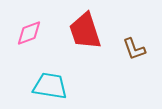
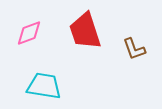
cyan trapezoid: moved 6 px left
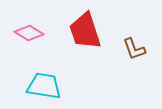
pink diamond: rotated 52 degrees clockwise
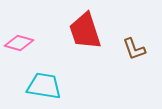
pink diamond: moved 10 px left, 10 px down; rotated 16 degrees counterclockwise
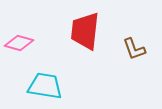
red trapezoid: rotated 24 degrees clockwise
cyan trapezoid: moved 1 px right
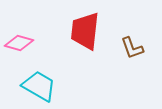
brown L-shape: moved 2 px left, 1 px up
cyan trapezoid: moved 6 px left; rotated 21 degrees clockwise
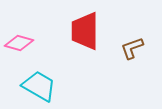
red trapezoid: rotated 6 degrees counterclockwise
brown L-shape: rotated 90 degrees clockwise
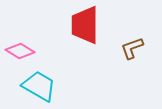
red trapezoid: moved 6 px up
pink diamond: moved 1 px right, 8 px down; rotated 16 degrees clockwise
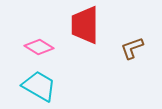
pink diamond: moved 19 px right, 4 px up
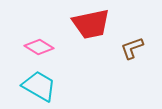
red trapezoid: moved 6 px right, 1 px up; rotated 102 degrees counterclockwise
